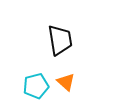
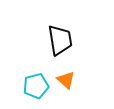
orange triangle: moved 2 px up
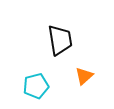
orange triangle: moved 18 px right, 4 px up; rotated 36 degrees clockwise
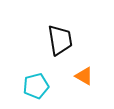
orange triangle: rotated 48 degrees counterclockwise
